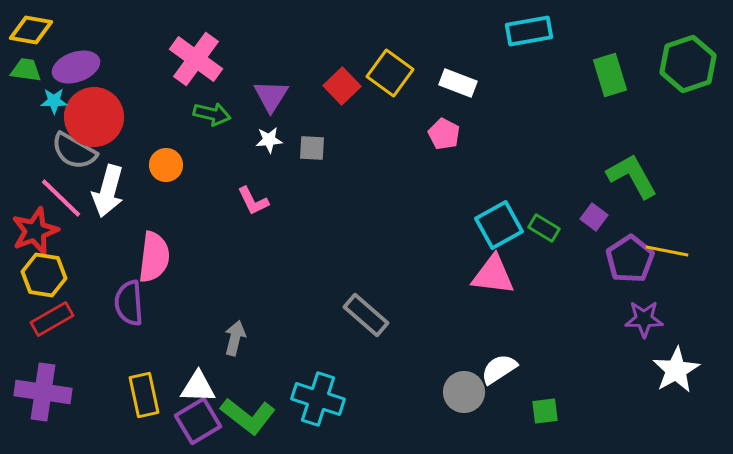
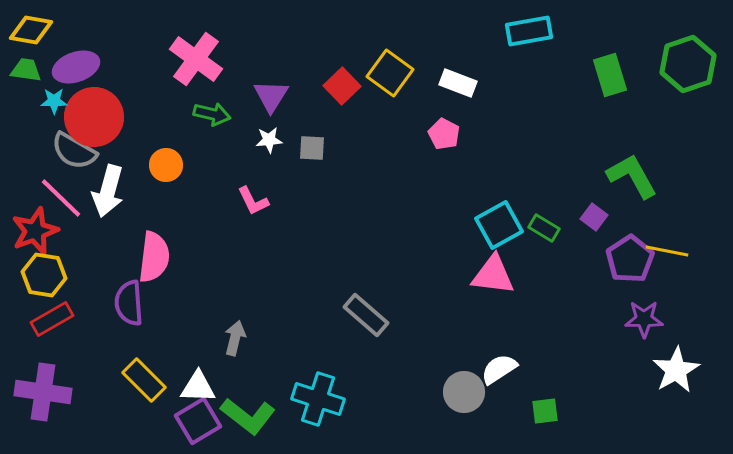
yellow rectangle at (144, 395): moved 15 px up; rotated 33 degrees counterclockwise
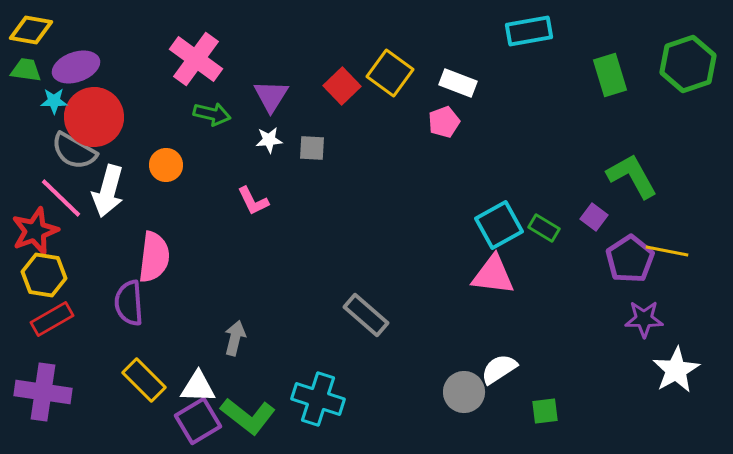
pink pentagon at (444, 134): moved 12 px up; rotated 24 degrees clockwise
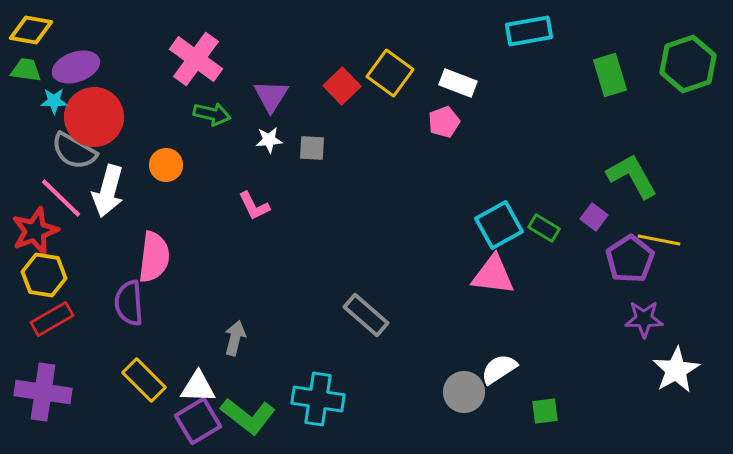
pink L-shape at (253, 201): moved 1 px right, 5 px down
yellow line at (667, 251): moved 8 px left, 11 px up
cyan cross at (318, 399): rotated 9 degrees counterclockwise
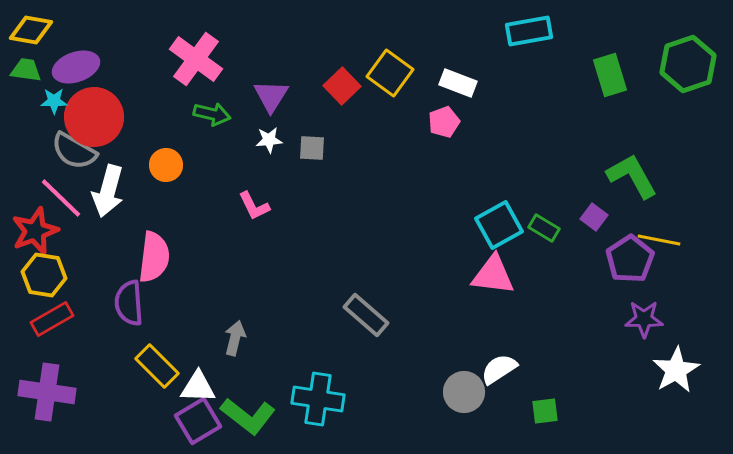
yellow rectangle at (144, 380): moved 13 px right, 14 px up
purple cross at (43, 392): moved 4 px right
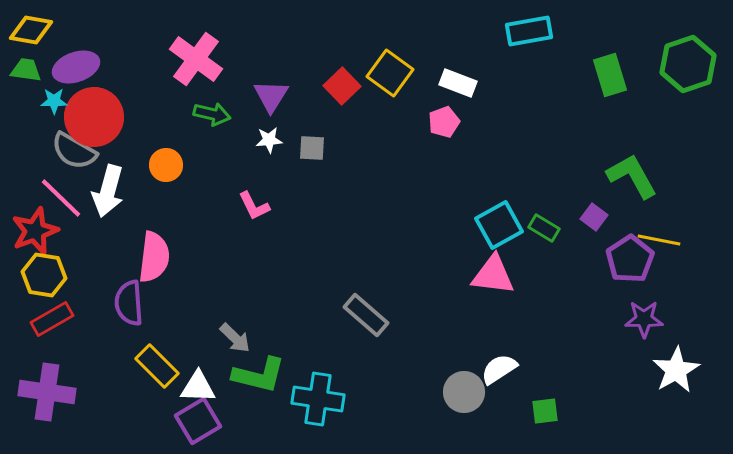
gray arrow at (235, 338): rotated 120 degrees clockwise
green L-shape at (248, 416): moved 11 px right, 41 px up; rotated 24 degrees counterclockwise
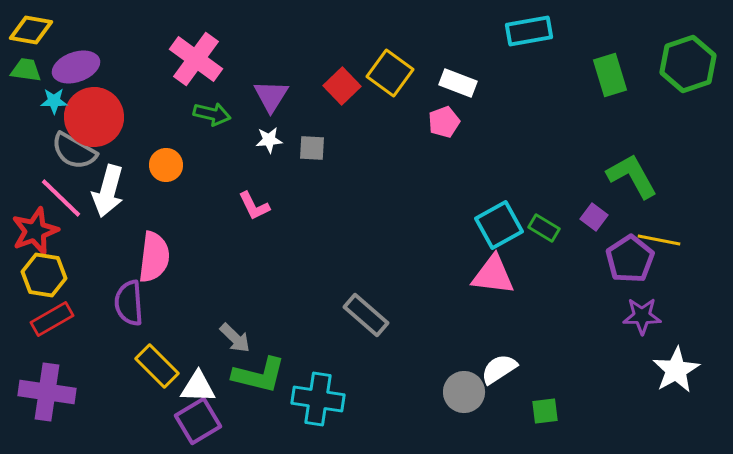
purple star at (644, 319): moved 2 px left, 3 px up
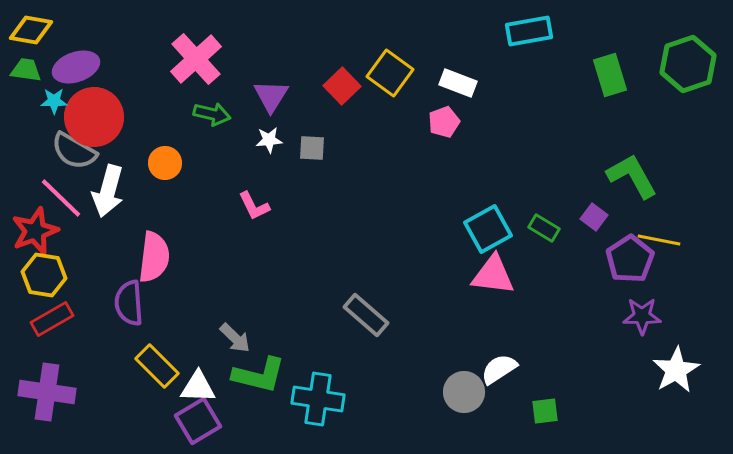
pink cross at (196, 59): rotated 12 degrees clockwise
orange circle at (166, 165): moved 1 px left, 2 px up
cyan square at (499, 225): moved 11 px left, 4 px down
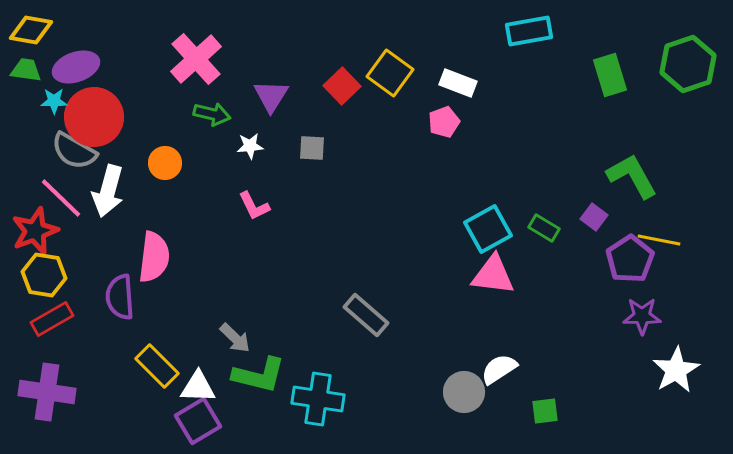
white star at (269, 140): moved 19 px left, 6 px down
purple semicircle at (129, 303): moved 9 px left, 6 px up
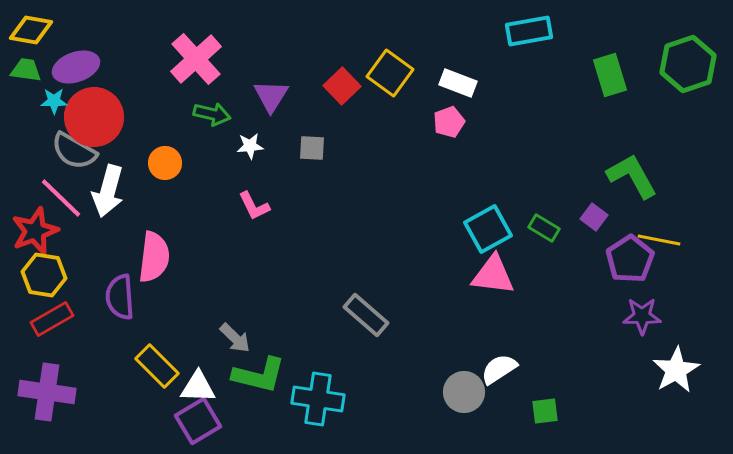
pink pentagon at (444, 122): moved 5 px right
